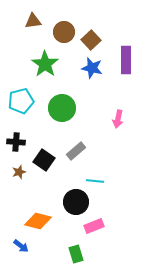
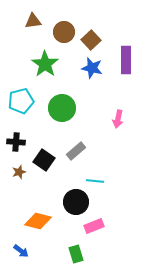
blue arrow: moved 5 px down
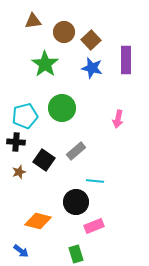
cyan pentagon: moved 4 px right, 15 px down
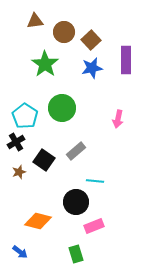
brown triangle: moved 2 px right
blue star: rotated 25 degrees counterclockwise
cyan pentagon: rotated 25 degrees counterclockwise
black cross: rotated 36 degrees counterclockwise
blue arrow: moved 1 px left, 1 px down
